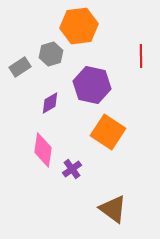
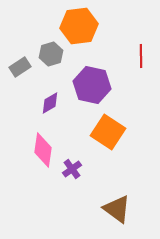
brown triangle: moved 4 px right
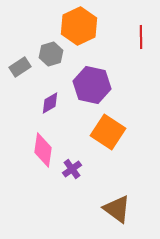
orange hexagon: rotated 18 degrees counterclockwise
red line: moved 19 px up
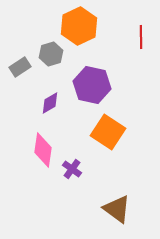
purple cross: rotated 18 degrees counterclockwise
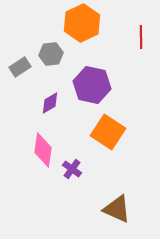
orange hexagon: moved 3 px right, 3 px up
gray hexagon: rotated 10 degrees clockwise
brown triangle: rotated 12 degrees counterclockwise
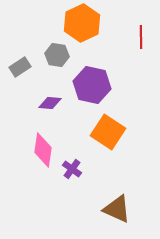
gray hexagon: moved 6 px right, 1 px down; rotated 15 degrees clockwise
purple diamond: rotated 35 degrees clockwise
